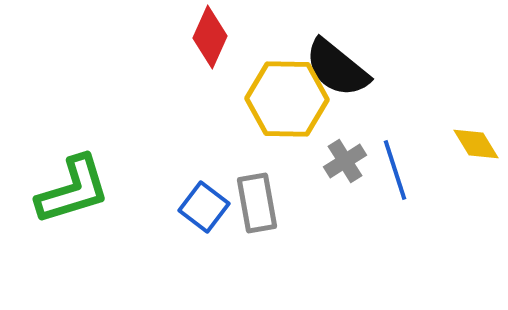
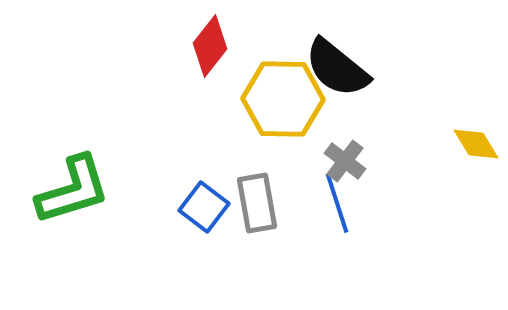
red diamond: moved 9 px down; rotated 14 degrees clockwise
yellow hexagon: moved 4 px left
gray cross: rotated 21 degrees counterclockwise
blue line: moved 58 px left, 33 px down
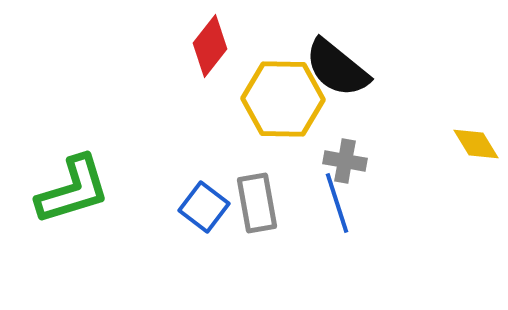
gray cross: rotated 27 degrees counterclockwise
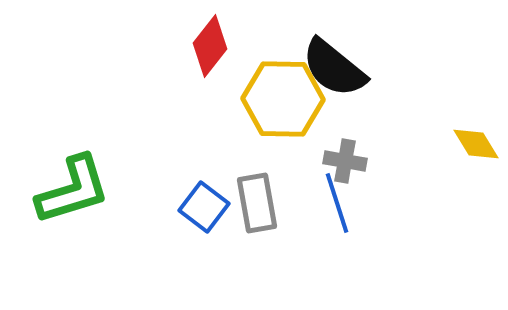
black semicircle: moved 3 px left
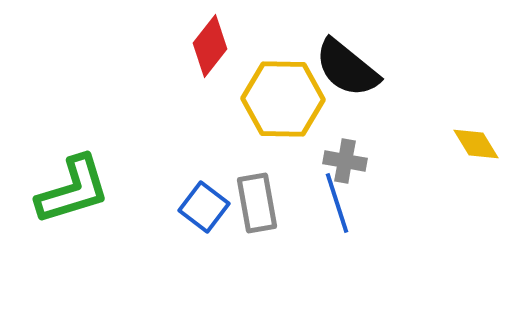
black semicircle: moved 13 px right
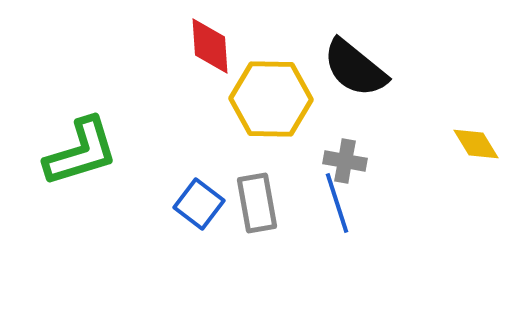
red diamond: rotated 42 degrees counterclockwise
black semicircle: moved 8 px right
yellow hexagon: moved 12 px left
green L-shape: moved 8 px right, 38 px up
blue square: moved 5 px left, 3 px up
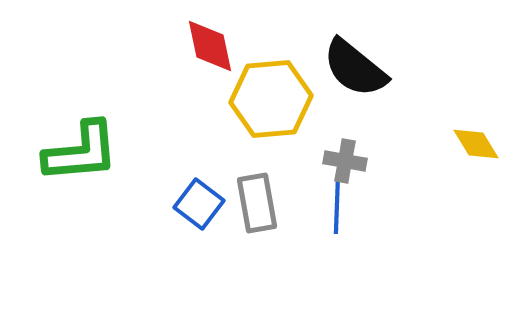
red diamond: rotated 8 degrees counterclockwise
yellow hexagon: rotated 6 degrees counterclockwise
green L-shape: rotated 12 degrees clockwise
blue line: rotated 20 degrees clockwise
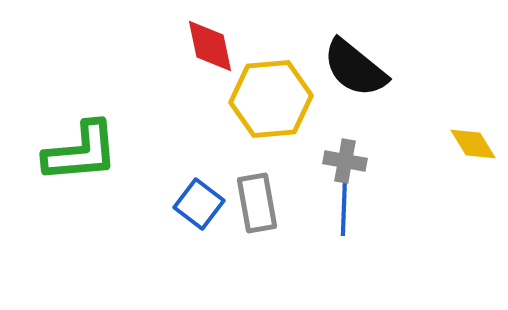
yellow diamond: moved 3 px left
blue line: moved 7 px right, 2 px down
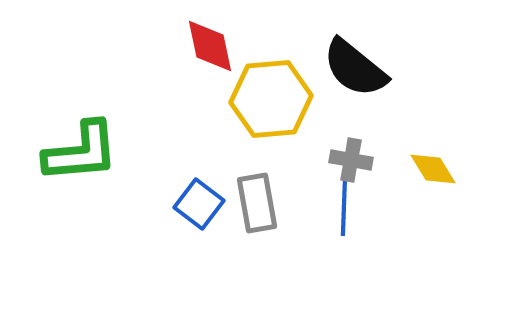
yellow diamond: moved 40 px left, 25 px down
gray cross: moved 6 px right, 1 px up
